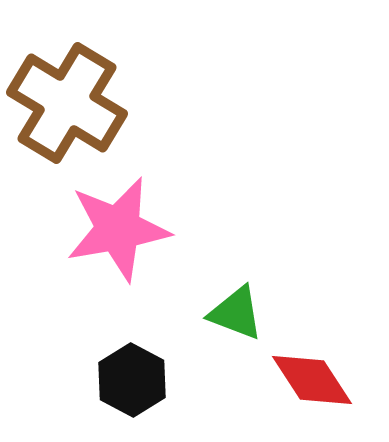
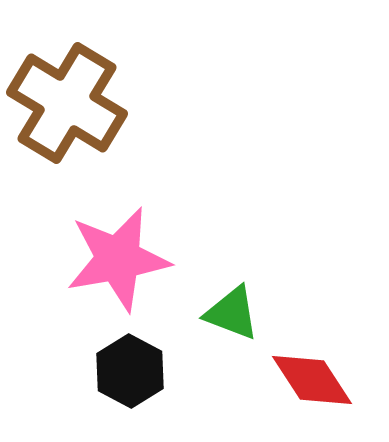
pink star: moved 30 px down
green triangle: moved 4 px left
black hexagon: moved 2 px left, 9 px up
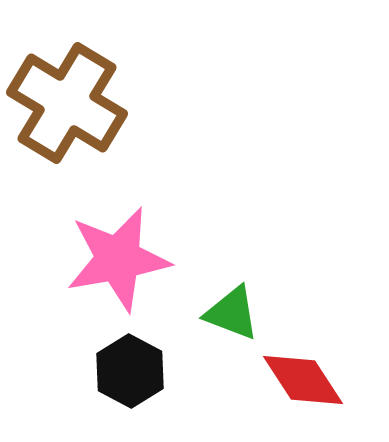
red diamond: moved 9 px left
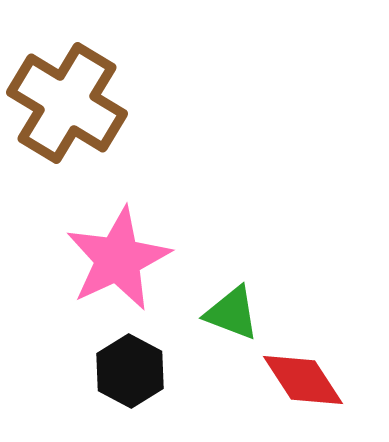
pink star: rotated 15 degrees counterclockwise
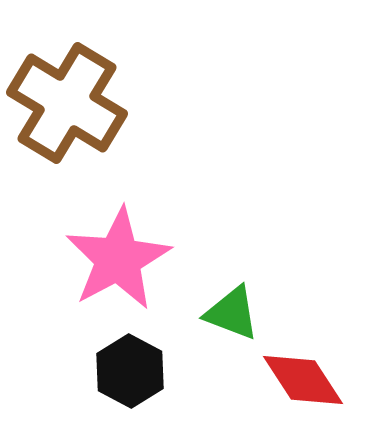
pink star: rotated 3 degrees counterclockwise
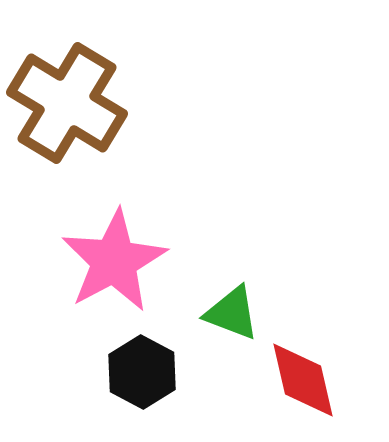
pink star: moved 4 px left, 2 px down
black hexagon: moved 12 px right, 1 px down
red diamond: rotated 20 degrees clockwise
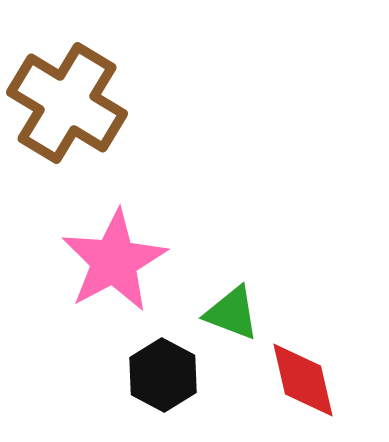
black hexagon: moved 21 px right, 3 px down
